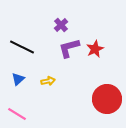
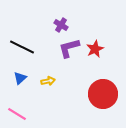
purple cross: rotated 16 degrees counterclockwise
blue triangle: moved 2 px right, 1 px up
red circle: moved 4 px left, 5 px up
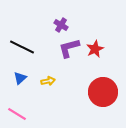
red circle: moved 2 px up
